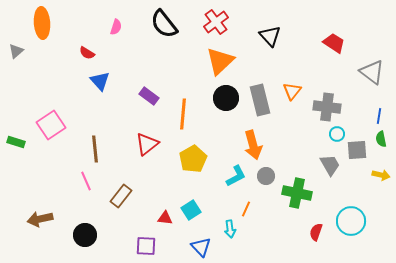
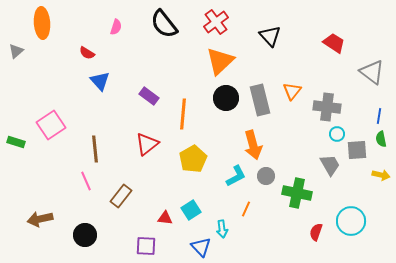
cyan arrow at (230, 229): moved 8 px left
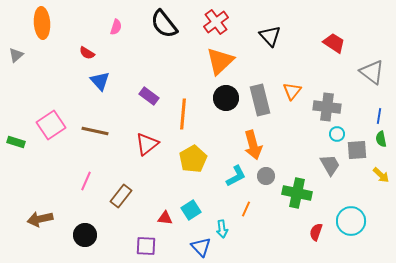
gray triangle at (16, 51): moved 4 px down
brown line at (95, 149): moved 18 px up; rotated 72 degrees counterclockwise
yellow arrow at (381, 175): rotated 30 degrees clockwise
pink line at (86, 181): rotated 48 degrees clockwise
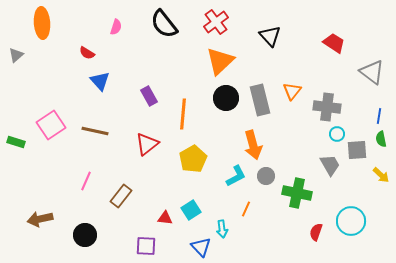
purple rectangle at (149, 96): rotated 24 degrees clockwise
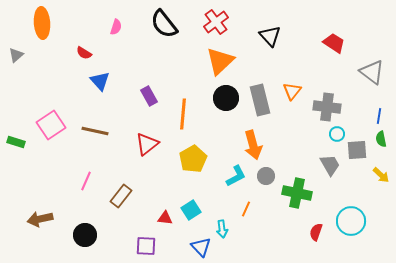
red semicircle at (87, 53): moved 3 px left
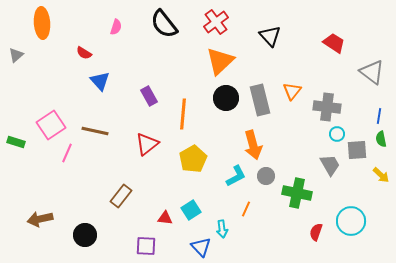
pink line at (86, 181): moved 19 px left, 28 px up
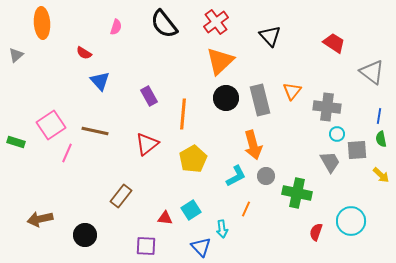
gray trapezoid at (330, 165): moved 3 px up
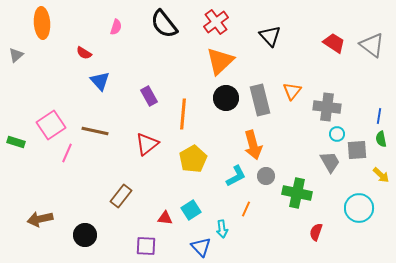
gray triangle at (372, 72): moved 27 px up
cyan circle at (351, 221): moved 8 px right, 13 px up
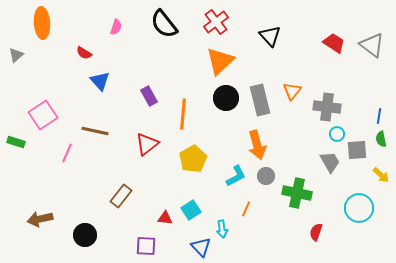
pink square at (51, 125): moved 8 px left, 10 px up
orange arrow at (253, 145): moved 4 px right
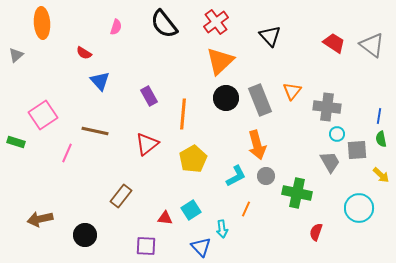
gray rectangle at (260, 100): rotated 8 degrees counterclockwise
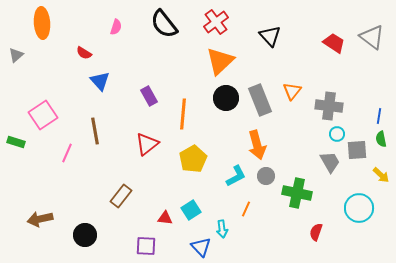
gray triangle at (372, 45): moved 8 px up
gray cross at (327, 107): moved 2 px right, 1 px up
brown line at (95, 131): rotated 68 degrees clockwise
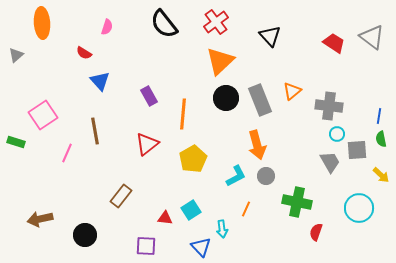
pink semicircle at (116, 27): moved 9 px left
orange triangle at (292, 91): rotated 12 degrees clockwise
green cross at (297, 193): moved 9 px down
